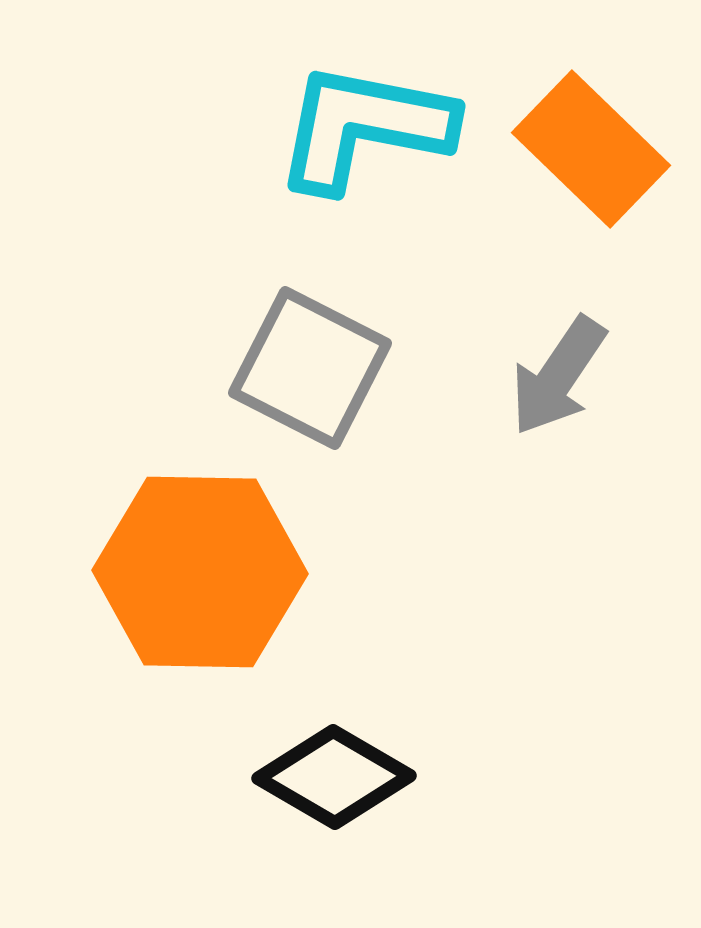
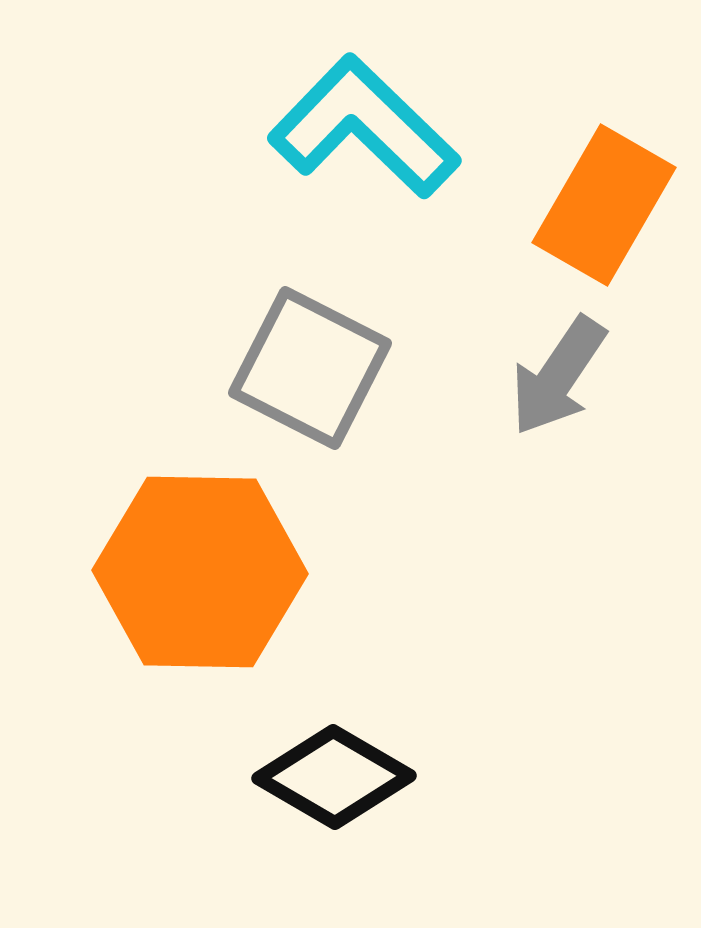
cyan L-shape: rotated 33 degrees clockwise
orange rectangle: moved 13 px right, 56 px down; rotated 76 degrees clockwise
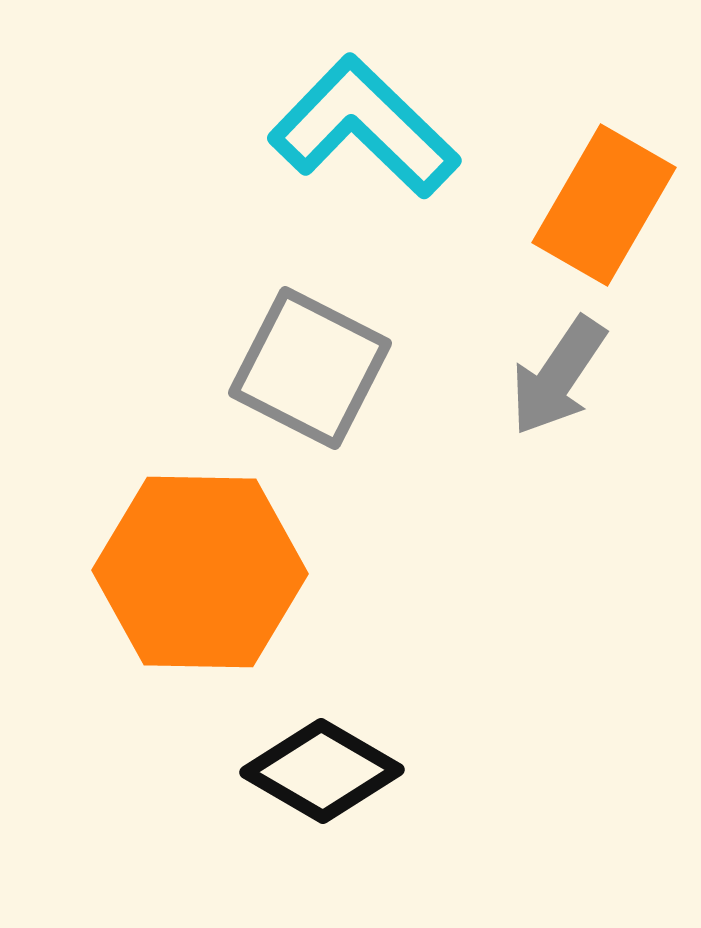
black diamond: moved 12 px left, 6 px up
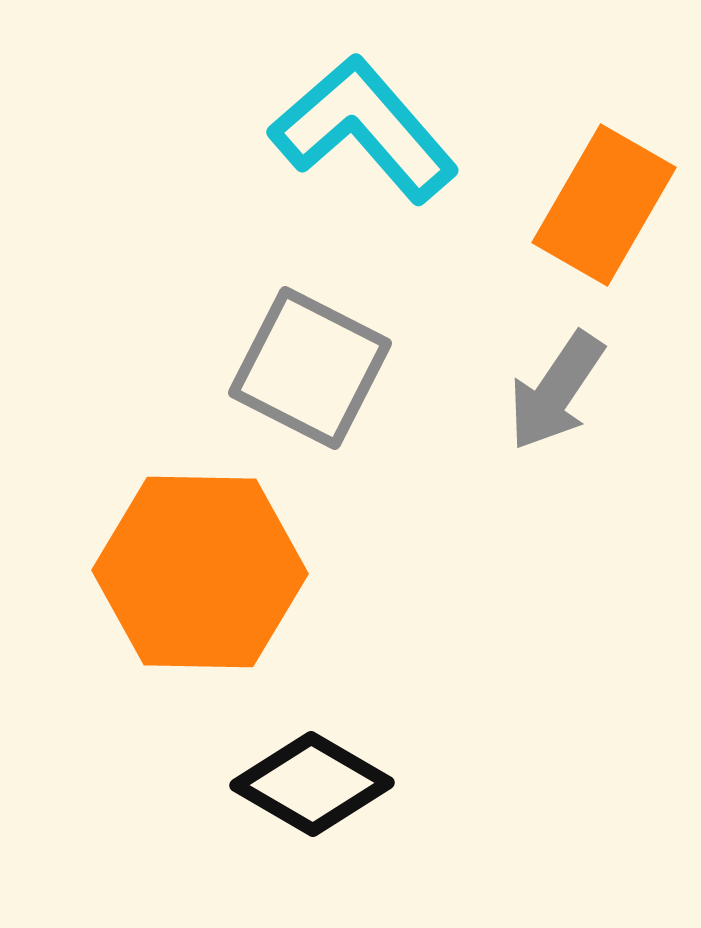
cyan L-shape: moved 2 px down; rotated 5 degrees clockwise
gray arrow: moved 2 px left, 15 px down
black diamond: moved 10 px left, 13 px down
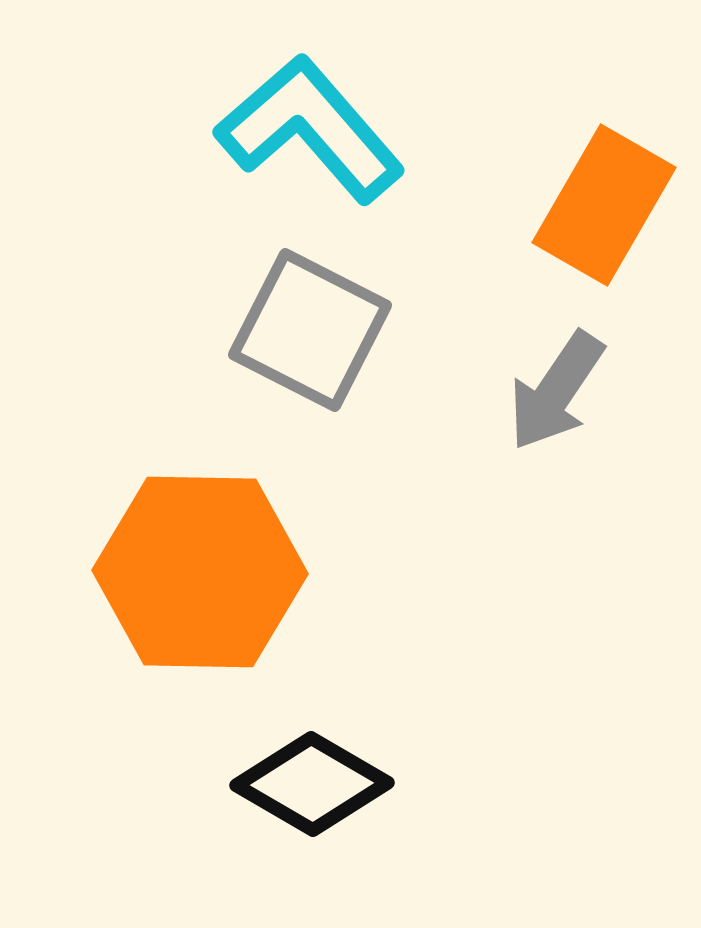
cyan L-shape: moved 54 px left
gray square: moved 38 px up
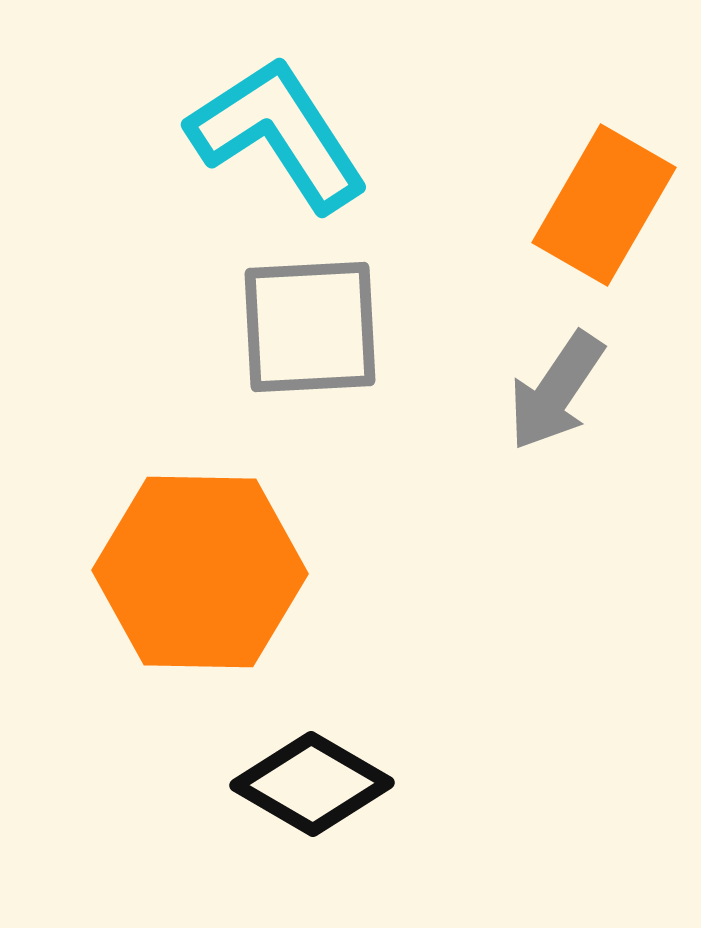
cyan L-shape: moved 32 px left, 5 px down; rotated 8 degrees clockwise
gray square: moved 3 px up; rotated 30 degrees counterclockwise
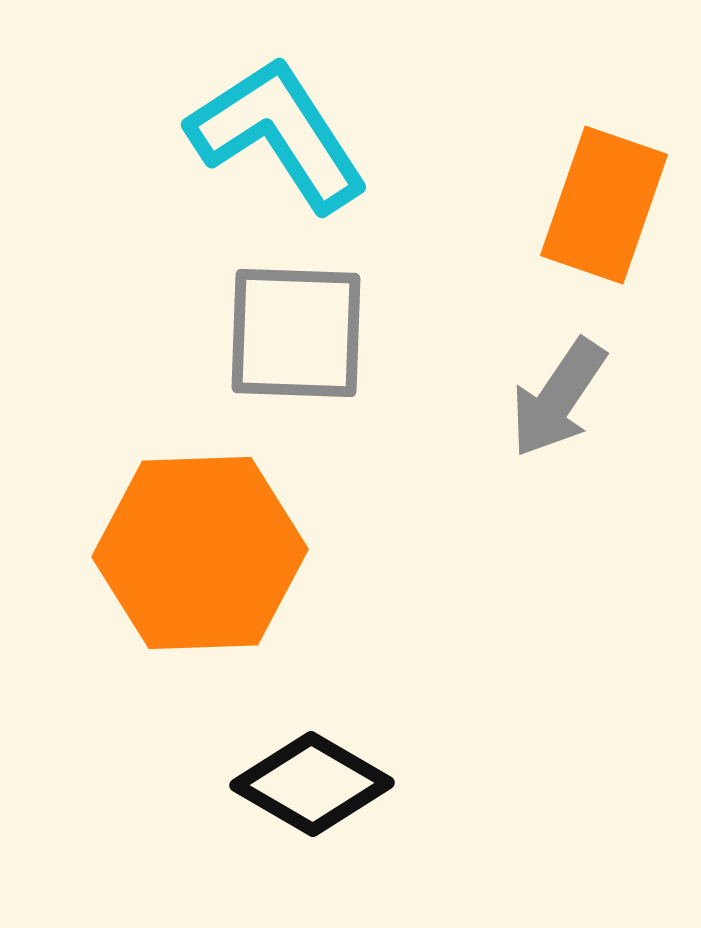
orange rectangle: rotated 11 degrees counterclockwise
gray square: moved 14 px left, 6 px down; rotated 5 degrees clockwise
gray arrow: moved 2 px right, 7 px down
orange hexagon: moved 19 px up; rotated 3 degrees counterclockwise
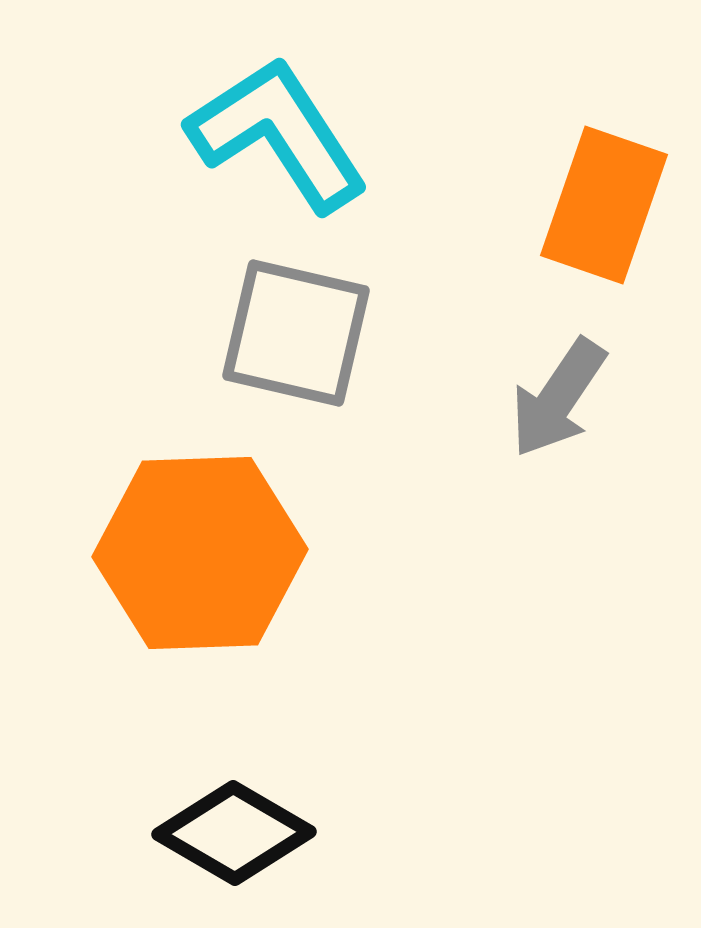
gray square: rotated 11 degrees clockwise
black diamond: moved 78 px left, 49 px down
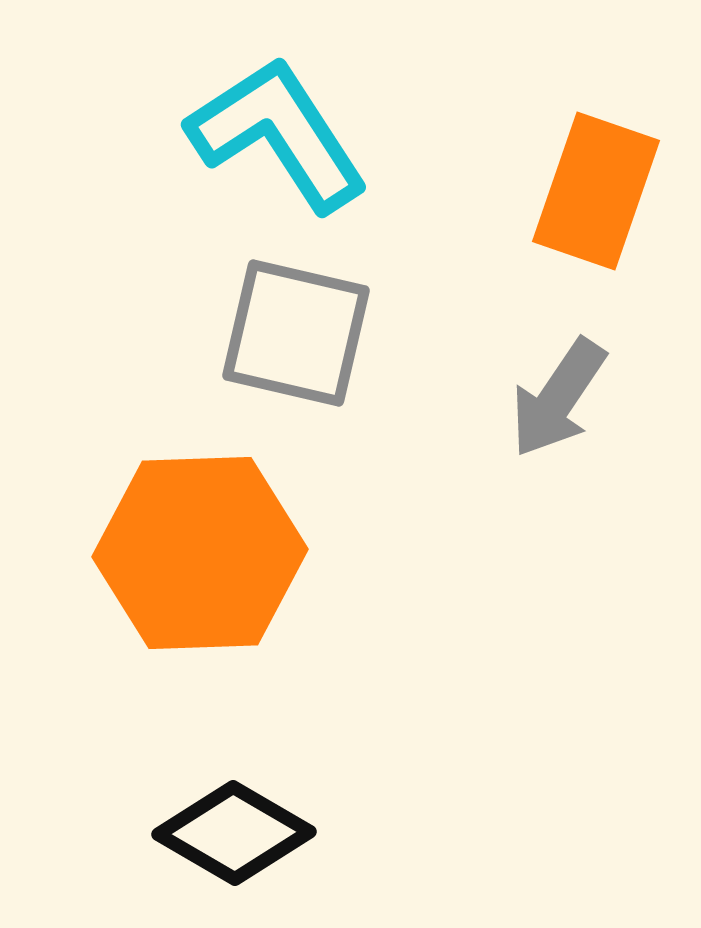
orange rectangle: moved 8 px left, 14 px up
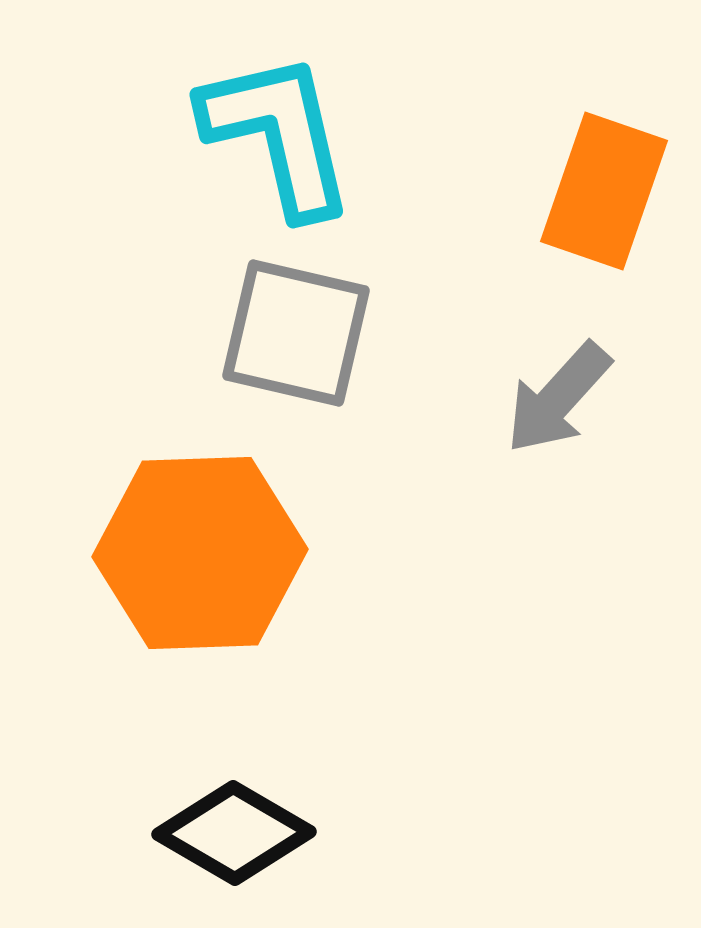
cyan L-shape: rotated 20 degrees clockwise
orange rectangle: moved 8 px right
gray arrow: rotated 8 degrees clockwise
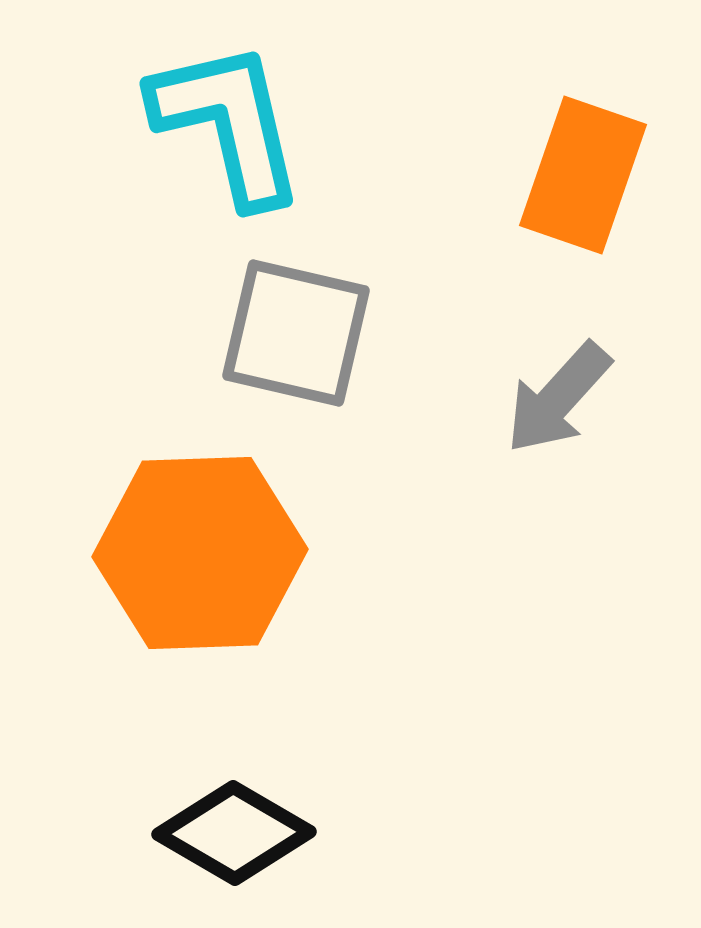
cyan L-shape: moved 50 px left, 11 px up
orange rectangle: moved 21 px left, 16 px up
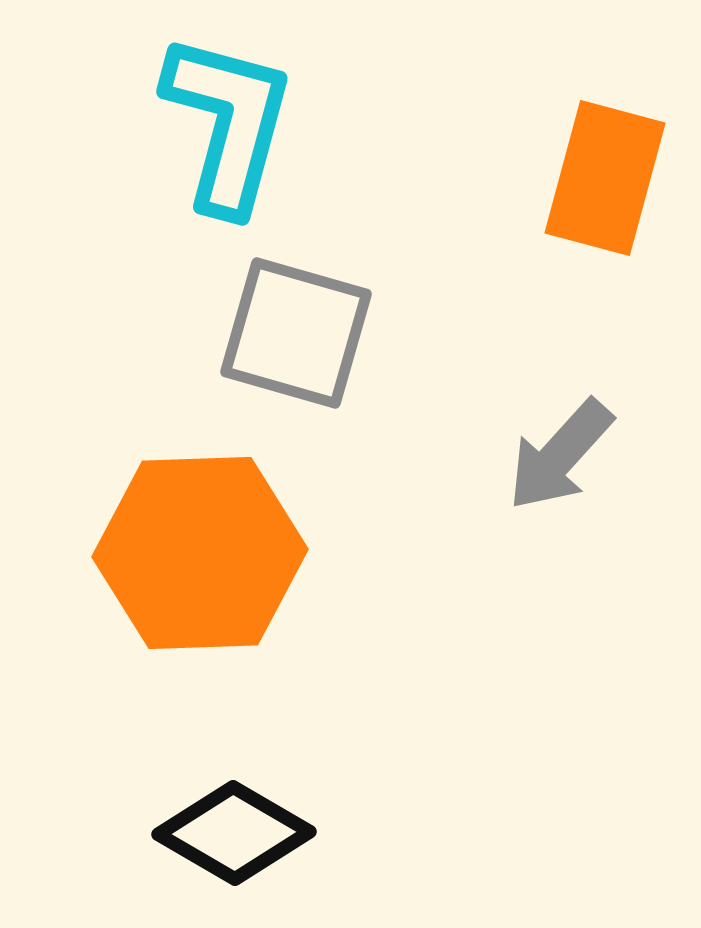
cyan L-shape: rotated 28 degrees clockwise
orange rectangle: moved 22 px right, 3 px down; rotated 4 degrees counterclockwise
gray square: rotated 3 degrees clockwise
gray arrow: moved 2 px right, 57 px down
